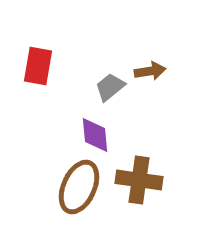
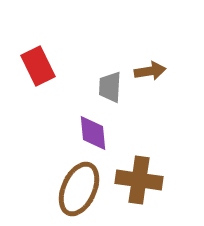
red rectangle: rotated 36 degrees counterclockwise
gray trapezoid: rotated 48 degrees counterclockwise
purple diamond: moved 2 px left, 2 px up
brown ellipse: moved 2 px down
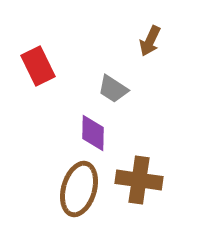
brown arrow: moved 30 px up; rotated 124 degrees clockwise
gray trapezoid: moved 3 px right, 2 px down; rotated 60 degrees counterclockwise
purple diamond: rotated 6 degrees clockwise
brown ellipse: rotated 8 degrees counterclockwise
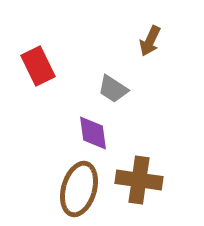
purple diamond: rotated 9 degrees counterclockwise
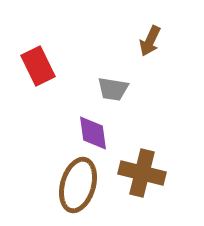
gray trapezoid: rotated 24 degrees counterclockwise
brown cross: moved 3 px right, 7 px up; rotated 6 degrees clockwise
brown ellipse: moved 1 px left, 4 px up
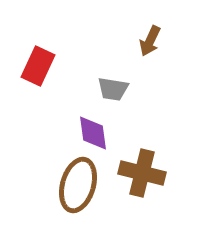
red rectangle: rotated 51 degrees clockwise
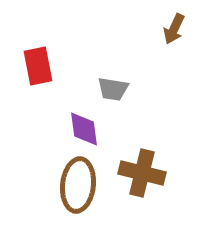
brown arrow: moved 24 px right, 12 px up
red rectangle: rotated 36 degrees counterclockwise
purple diamond: moved 9 px left, 4 px up
brown ellipse: rotated 10 degrees counterclockwise
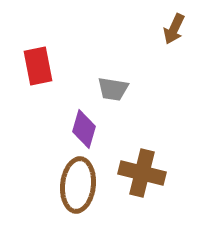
purple diamond: rotated 24 degrees clockwise
